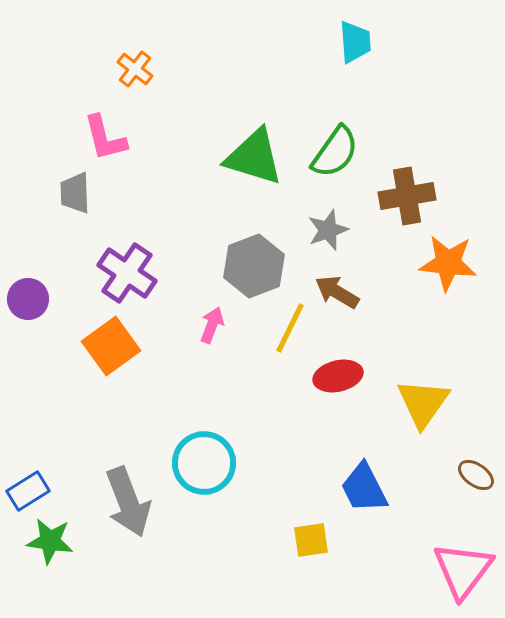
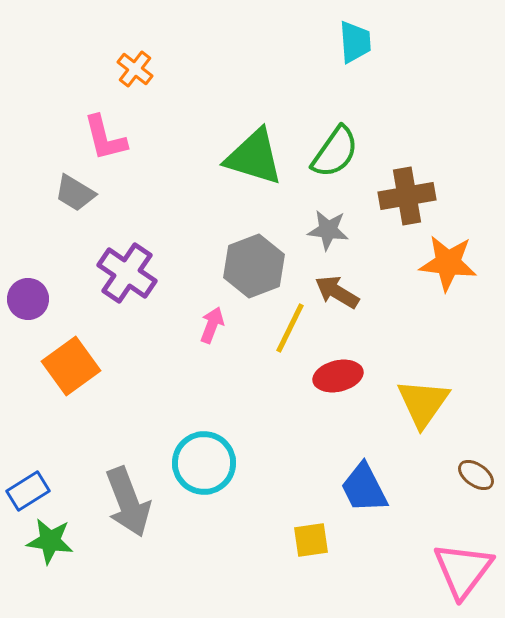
gray trapezoid: rotated 57 degrees counterclockwise
gray star: rotated 27 degrees clockwise
orange square: moved 40 px left, 20 px down
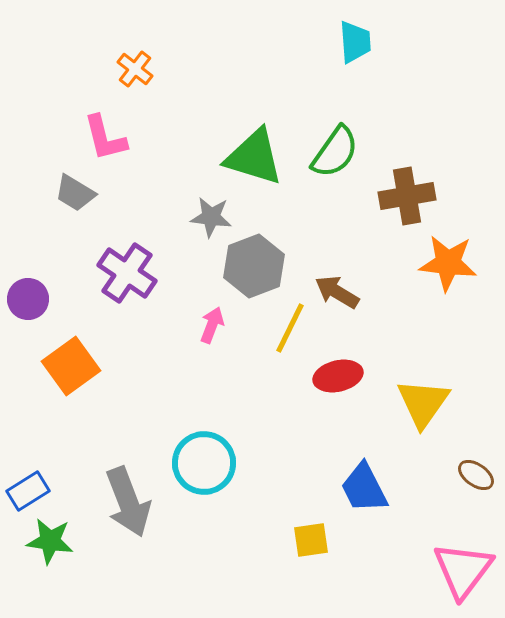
gray star: moved 117 px left, 13 px up
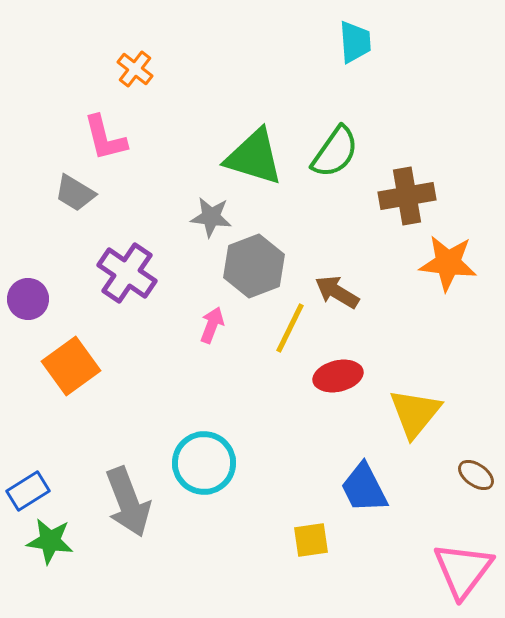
yellow triangle: moved 8 px left, 10 px down; rotated 4 degrees clockwise
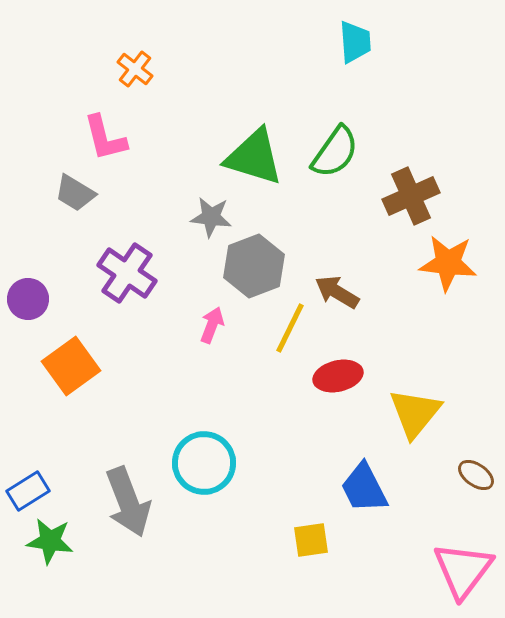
brown cross: moved 4 px right; rotated 14 degrees counterclockwise
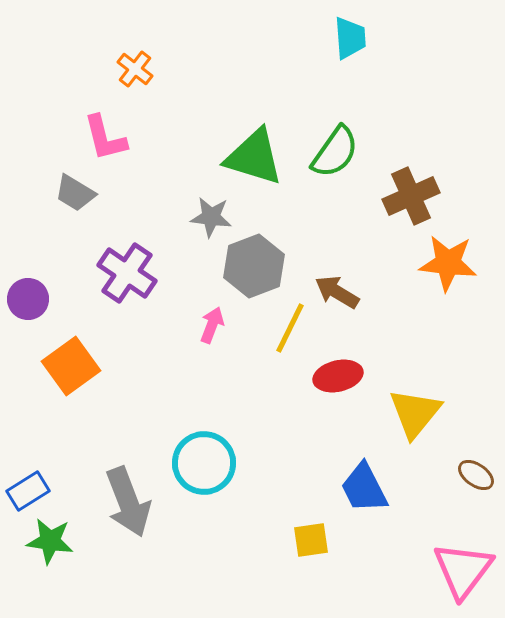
cyan trapezoid: moved 5 px left, 4 px up
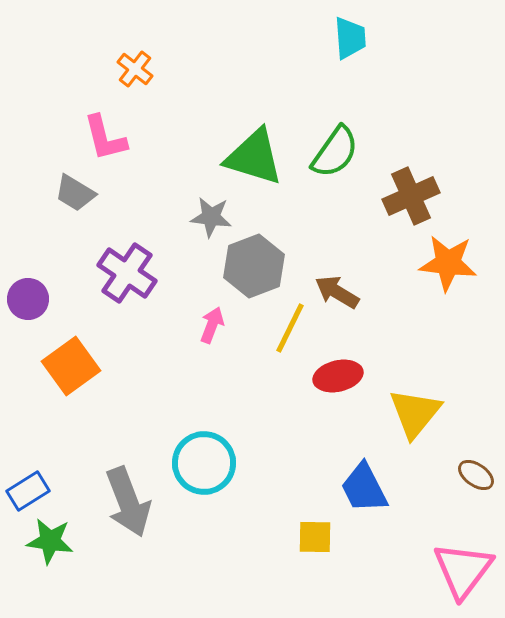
yellow square: moved 4 px right, 3 px up; rotated 9 degrees clockwise
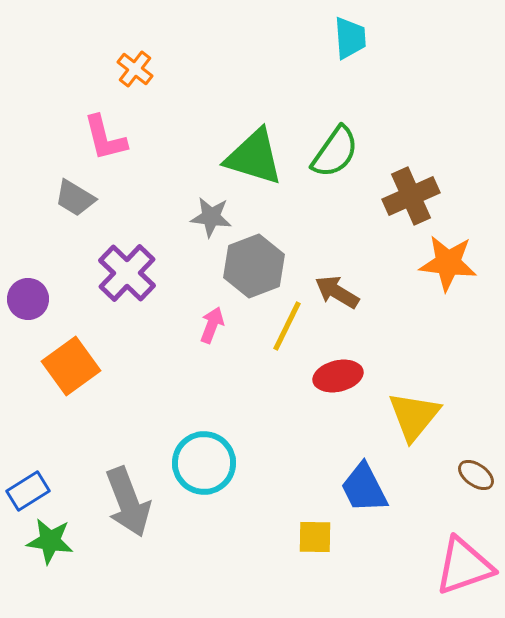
gray trapezoid: moved 5 px down
purple cross: rotated 10 degrees clockwise
yellow line: moved 3 px left, 2 px up
yellow triangle: moved 1 px left, 3 px down
pink triangle: moved 1 px right, 4 px up; rotated 34 degrees clockwise
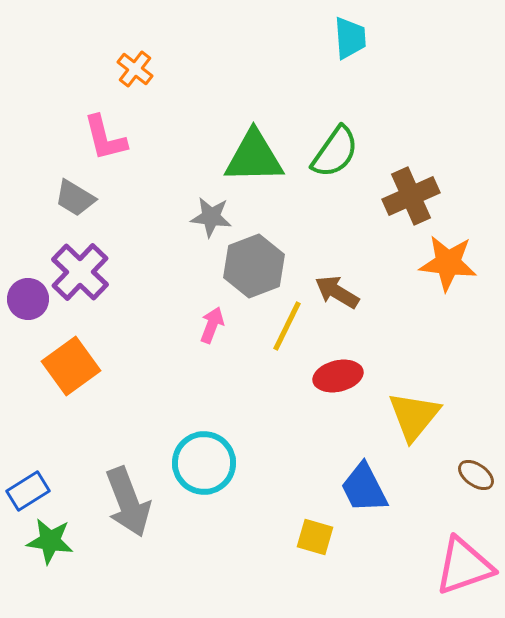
green triangle: rotated 18 degrees counterclockwise
purple cross: moved 47 px left, 1 px up
yellow square: rotated 15 degrees clockwise
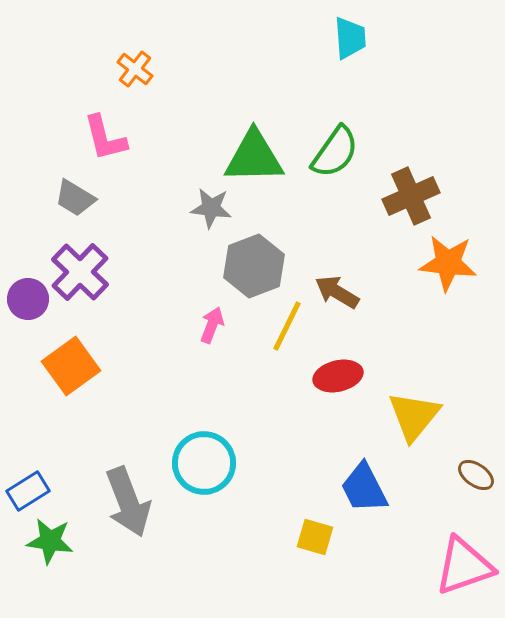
gray star: moved 9 px up
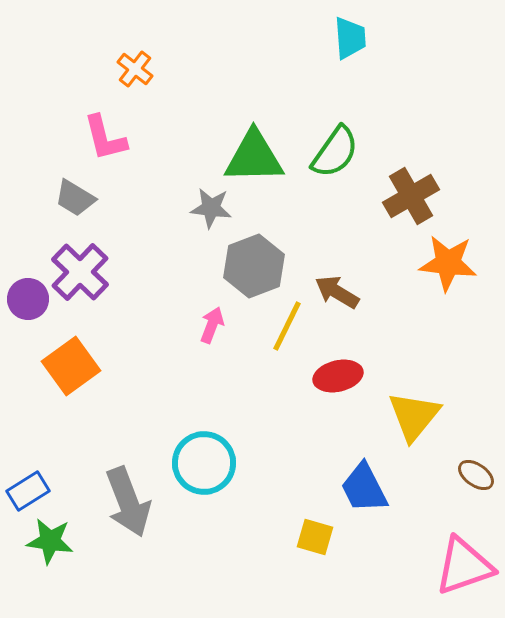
brown cross: rotated 6 degrees counterclockwise
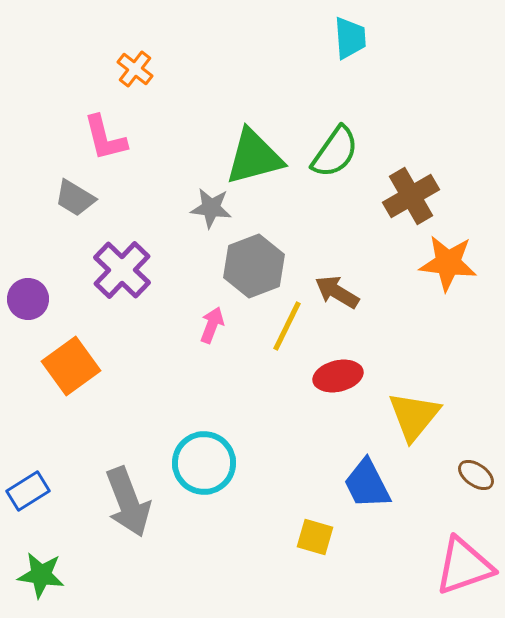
green triangle: rotated 14 degrees counterclockwise
purple cross: moved 42 px right, 2 px up
blue trapezoid: moved 3 px right, 4 px up
green star: moved 9 px left, 34 px down
